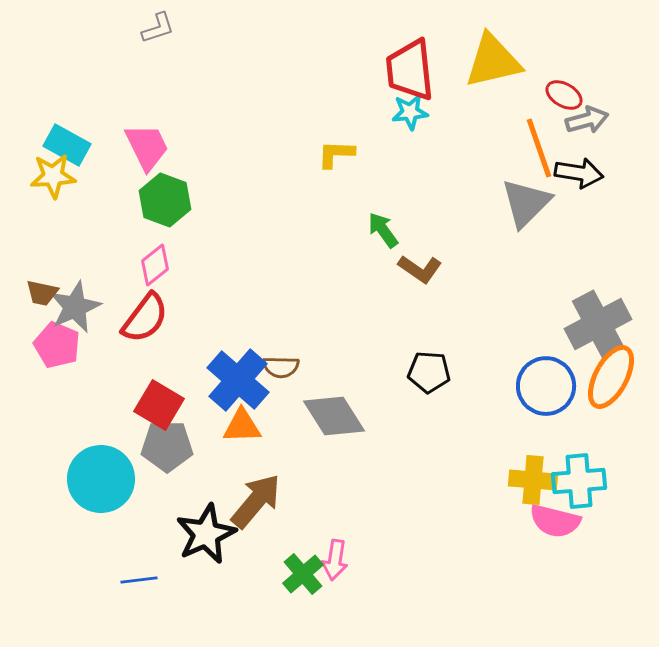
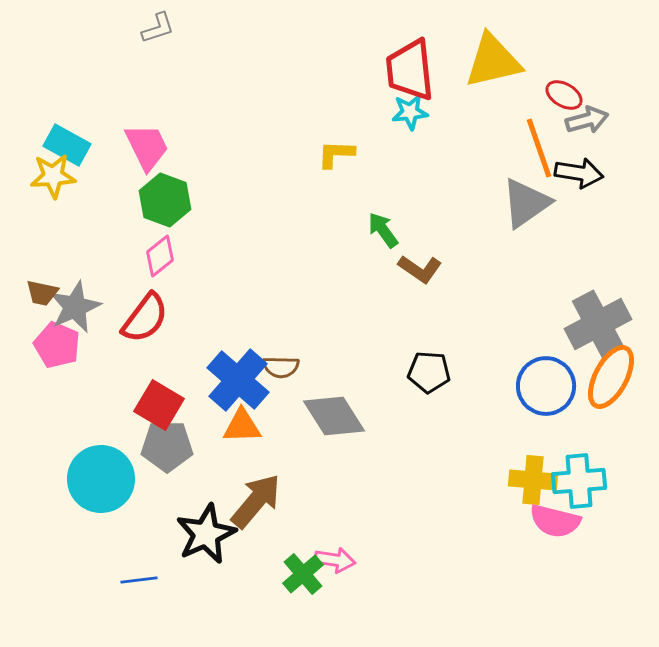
gray triangle: rotated 10 degrees clockwise
pink diamond: moved 5 px right, 9 px up
pink arrow: rotated 90 degrees counterclockwise
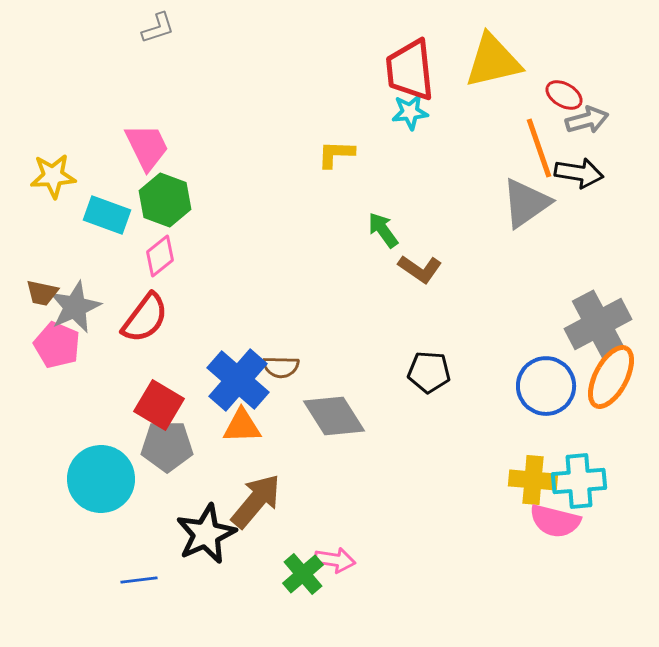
cyan rectangle: moved 40 px right, 70 px down; rotated 9 degrees counterclockwise
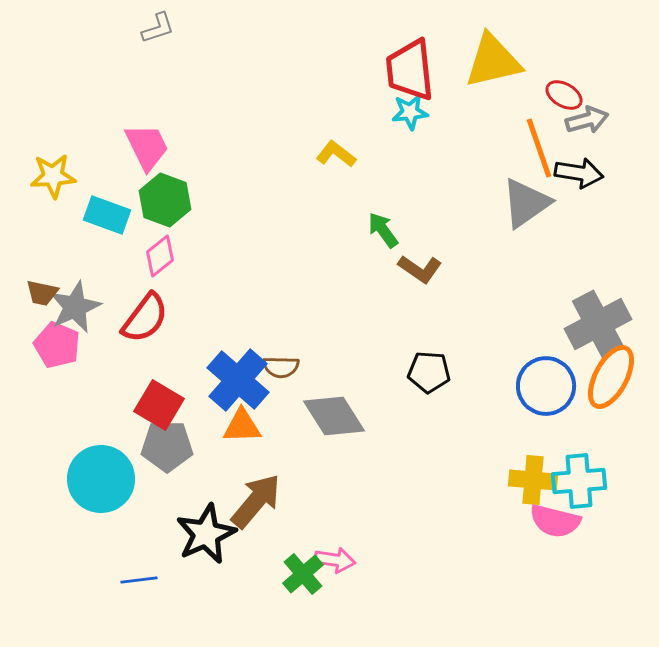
yellow L-shape: rotated 36 degrees clockwise
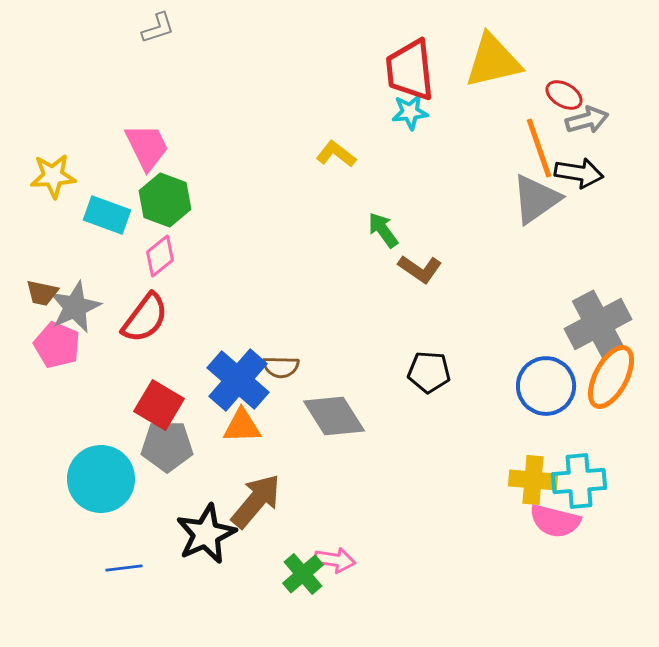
gray triangle: moved 10 px right, 4 px up
blue line: moved 15 px left, 12 px up
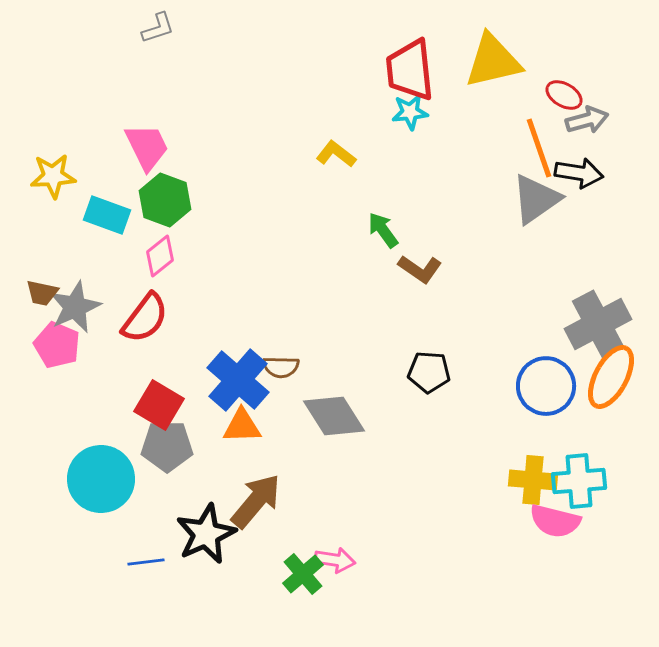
blue line: moved 22 px right, 6 px up
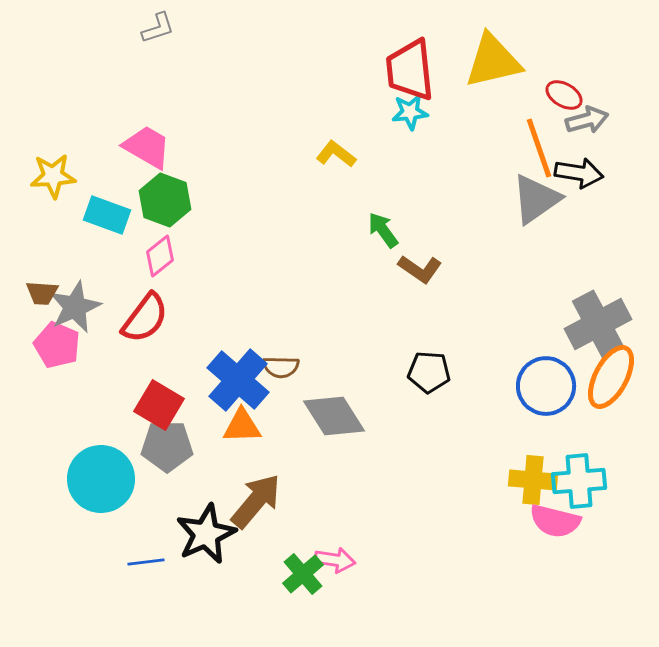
pink trapezoid: rotated 34 degrees counterclockwise
brown trapezoid: rotated 8 degrees counterclockwise
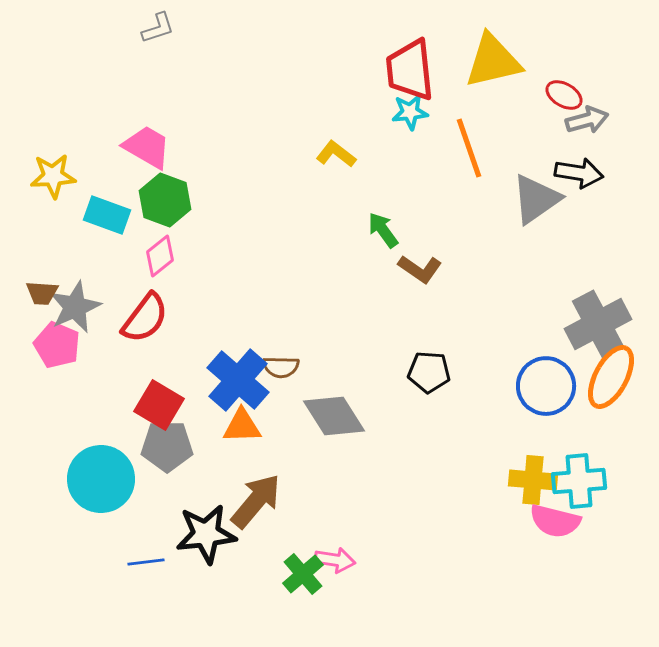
orange line: moved 70 px left
black star: rotated 18 degrees clockwise
